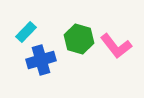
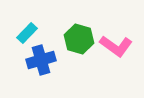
cyan rectangle: moved 1 px right, 1 px down
pink L-shape: rotated 16 degrees counterclockwise
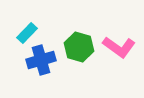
green hexagon: moved 8 px down
pink L-shape: moved 3 px right, 1 px down
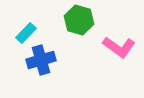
cyan rectangle: moved 1 px left
green hexagon: moved 27 px up
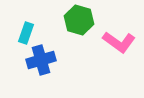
cyan rectangle: rotated 25 degrees counterclockwise
pink L-shape: moved 5 px up
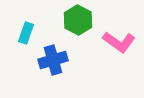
green hexagon: moved 1 px left; rotated 12 degrees clockwise
blue cross: moved 12 px right
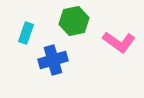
green hexagon: moved 4 px left, 1 px down; rotated 20 degrees clockwise
